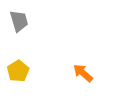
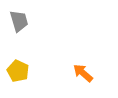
yellow pentagon: rotated 15 degrees counterclockwise
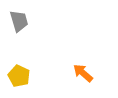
yellow pentagon: moved 1 px right, 5 px down
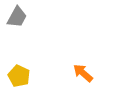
gray trapezoid: moved 2 px left, 4 px up; rotated 45 degrees clockwise
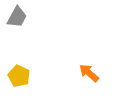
orange arrow: moved 6 px right
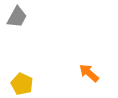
yellow pentagon: moved 3 px right, 8 px down
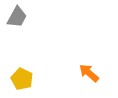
yellow pentagon: moved 5 px up
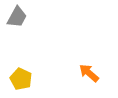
yellow pentagon: moved 1 px left
